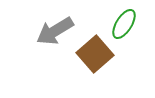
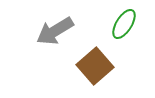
brown square: moved 12 px down
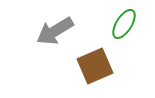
brown square: rotated 18 degrees clockwise
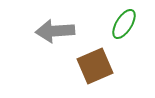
gray arrow: rotated 27 degrees clockwise
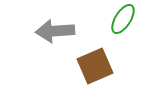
green ellipse: moved 1 px left, 5 px up
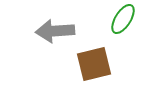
brown square: moved 1 px left, 2 px up; rotated 9 degrees clockwise
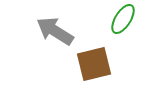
gray arrow: rotated 36 degrees clockwise
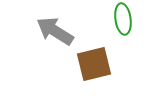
green ellipse: rotated 40 degrees counterclockwise
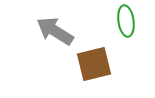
green ellipse: moved 3 px right, 2 px down
